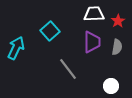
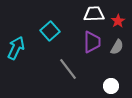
gray semicircle: rotated 21 degrees clockwise
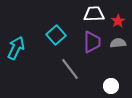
cyan square: moved 6 px right, 4 px down
gray semicircle: moved 1 px right, 4 px up; rotated 126 degrees counterclockwise
gray line: moved 2 px right
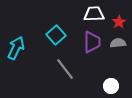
red star: moved 1 px right, 1 px down
gray line: moved 5 px left
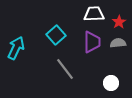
white circle: moved 3 px up
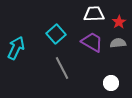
cyan square: moved 1 px up
purple trapezoid: rotated 60 degrees counterclockwise
gray line: moved 3 px left, 1 px up; rotated 10 degrees clockwise
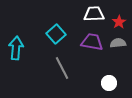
purple trapezoid: rotated 20 degrees counterclockwise
cyan arrow: rotated 20 degrees counterclockwise
white circle: moved 2 px left
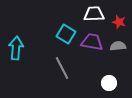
red star: rotated 24 degrees counterclockwise
cyan square: moved 10 px right; rotated 18 degrees counterclockwise
gray semicircle: moved 3 px down
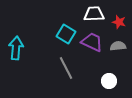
purple trapezoid: rotated 15 degrees clockwise
gray line: moved 4 px right
white circle: moved 2 px up
